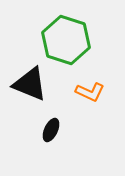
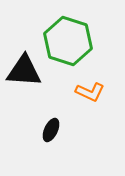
green hexagon: moved 2 px right, 1 px down
black triangle: moved 6 px left, 13 px up; rotated 18 degrees counterclockwise
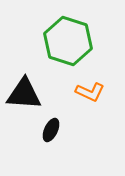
black triangle: moved 23 px down
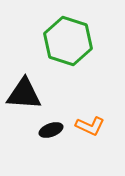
orange L-shape: moved 34 px down
black ellipse: rotated 45 degrees clockwise
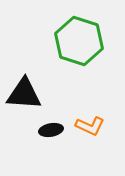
green hexagon: moved 11 px right
black ellipse: rotated 10 degrees clockwise
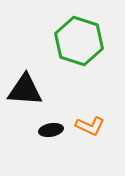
black triangle: moved 1 px right, 4 px up
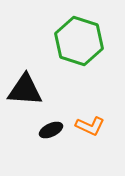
black ellipse: rotated 15 degrees counterclockwise
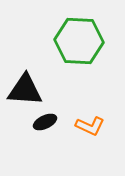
green hexagon: rotated 15 degrees counterclockwise
black ellipse: moved 6 px left, 8 px up
